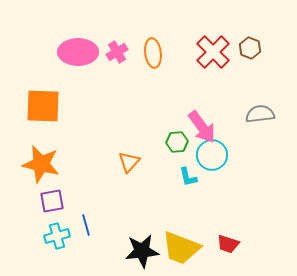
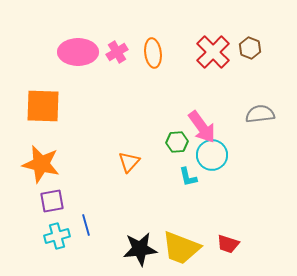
black star: moved 2 px left, 2 px up
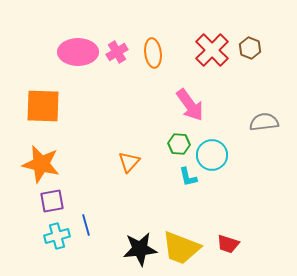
red cross: moved 1 px left, 2 px up
gray semicircle: moved 4 px right, 8 px down
pink arrow: moved 12 px left, 22 px up
green hexagon: moved 2 px right, 2 px down; rotated 10 degrees clockwise
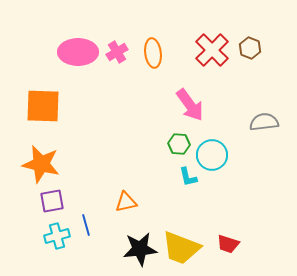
orange triangle: moved 3 px left, 40 px down; rotated 35 degrees clockwise
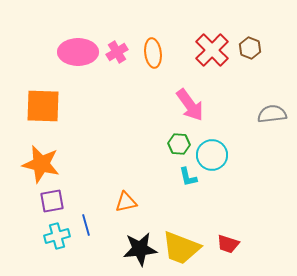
gray semicircle: moved 8 px right, 8 px up
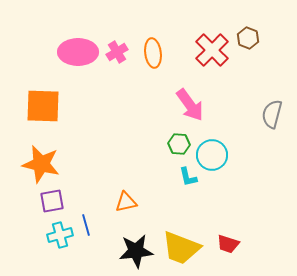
brown hexagon: moved 2 px left, 10 px up
gray semicircle: rotated 68 degrees counterclockwise
cyan cross: moved 3 px right, 1 px up
black star: moved 4 px left, 2 px down
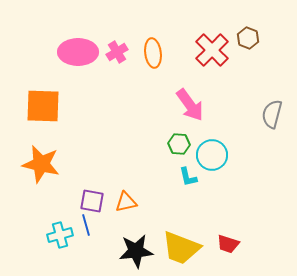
purple square: moved 40 px right; rotated 20 degrees clockwise
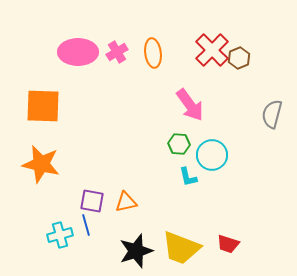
brown hexagon: moved 9 px left, 20 px down; rotated 15 degrees clockwise
black star: rotated 12 degrees counterclockwise
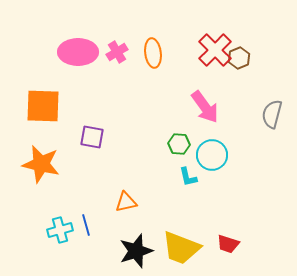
red cross: moved 3 px right
pink arrow: moved 15 px right, 2 px down
purple square: moved 64 px up
cyan cross: moved 5 px up
